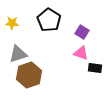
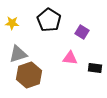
pink triangle: moved 11 px left, 5 px down; rotated 14 degrees counterclockwise
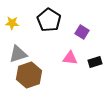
black rectangle: moved 6 px up; rotated 24 degrees counterclockwise
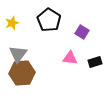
yellow star: rotated 24 degrees counterclockwise
gray triangle: rotated 36 degrees counterclockwise
brown hexagon: moved 7 px left, 2 px up; rotated 15 degrees clockwise
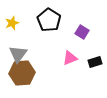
pink triangle: rotated 28 degrees counterclockwise
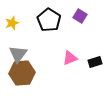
purple square: moved 2 px left, 16 px up
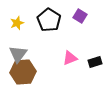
yellow star: moved 5 px right
brown hexagon: moved 1 px right, 1 px up
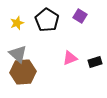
black pentagon: moved 2 px left
gray triangle: rotated 24 degrees counterclockwise
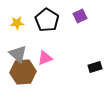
purple square: rotated 32 degrees clockwise
yellow star: rotated 16 degrees clockwise
pink triangle: moved 25 px left
black rectangle: moved 5 px down
